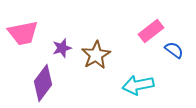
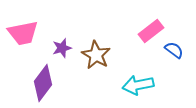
brown star: rotated 12 degrees counterclockwise
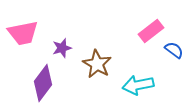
brown star: moved 1 px right, 9 px down
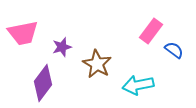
pink rectangle: rotated 15 degrees counterclockwise
purple star: moved 1 px up
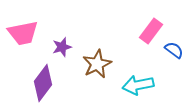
brown star: rotated 16 degrees clockwise
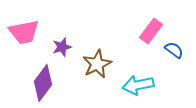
pink trapezoid: moved 1 px right, 1 px up
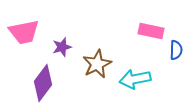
pink rectangle: rotated 65 degrees clockwise
blue semicircle: moved 2 px right; rotated 54 degrees clockwise
cyan arrow: moved 3 px left, 6 px up
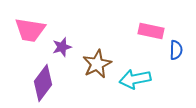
pink trapezoid: moved 6 px right, 2 px up; rotated 20 degrees clockwise
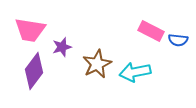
pink rectangle: rotated 15 degrees clockwise
blue semicircle: moved 2 px right, 10 px up; rotated 96 degrees clockwise
cyan arrow: moved 7 px up
purple diamond: moved 9 px left, 12 px up
